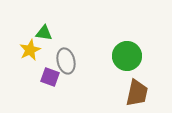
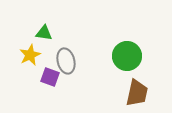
yellow star: moved 5 px down
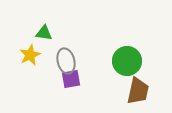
green circle: moved 5 px down
purple square: moved 21 px right, 2 px down; rotated 30 degrees counterclockwise
brown trapezoid: moved 1 px right, 2 px up
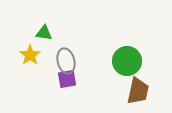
yellow star: rotated 10 degrees counterclockwise
purple square: moved 4 px left
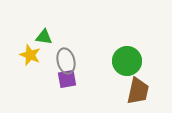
green triangle: moved 4 px down
yellow star: rotated 15 degrees counterclockwise
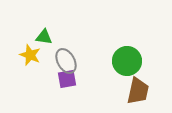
gray ellipse: rotated 15 degrees counterclockwise
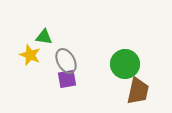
green circle: moved 2 px left, 3 px down
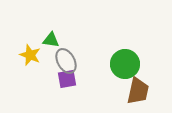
green triangle: moved 7 px right, 3 px down
